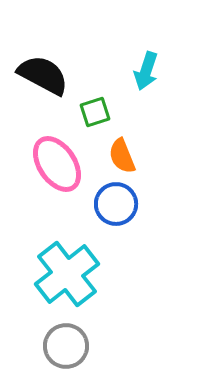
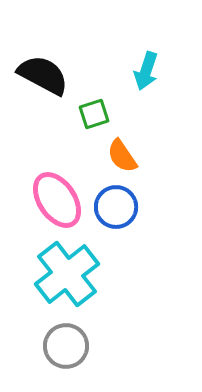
green square: moved 1 px left, 2 px down
orange semicircle: rotated 12 degrees counterclockwise
pink ellipse: moved 36 px down
blue circle: moved 3 px down
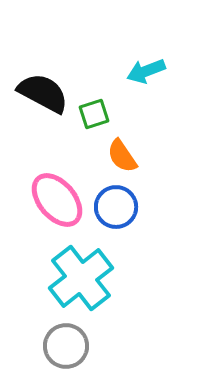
cyan arrow: rotated 51 degrees clockwise
black semicircle: moved 18 px down
pink ellipse: rotated 6 degrees counterclockwise
cyan cross: moved 14 px right, 4 px down
